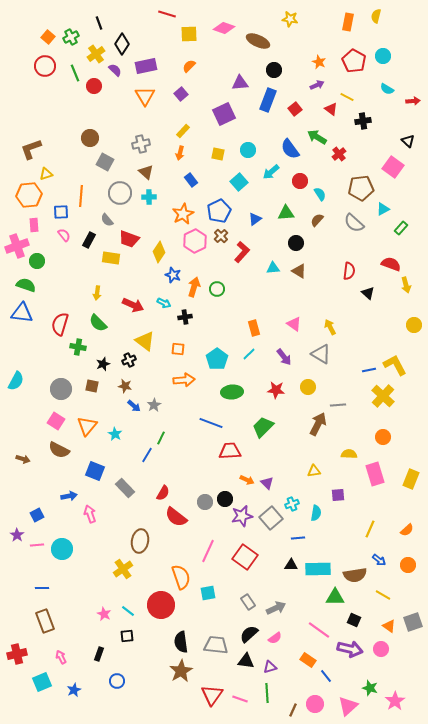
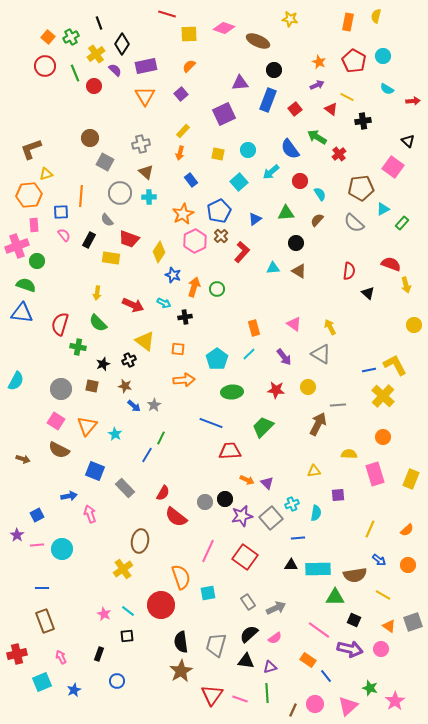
green rectangle at (401, 228): moved 1 px right, 5 px up
gray trapezoid at (216, 645): rotated 80 degrees counterclockwise
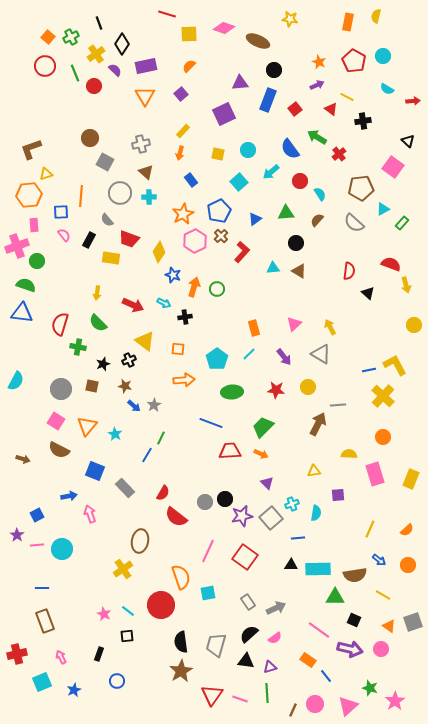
pink triangle at (294, 324): rotated 42 degrees clockwise
orange arrow at (247, 480): moved 14 px right, 26 px up
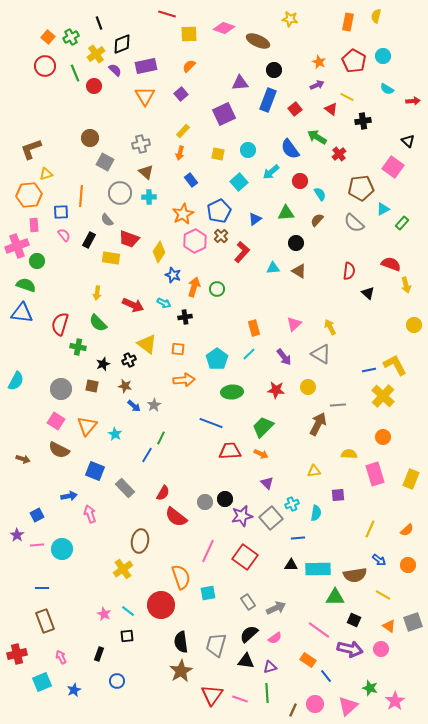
black diamond at (122, 44): rotated 35 degrees clockwise
yellow triangle at (145, 341): moved 2 px right, 3 px down
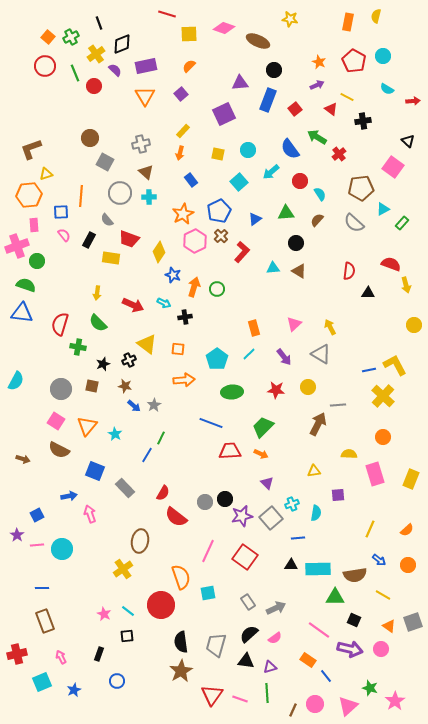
black triangle at (368, 293): rotated 40 degrees counterclockwise
